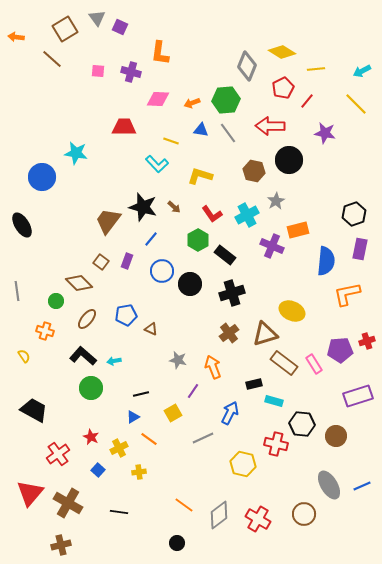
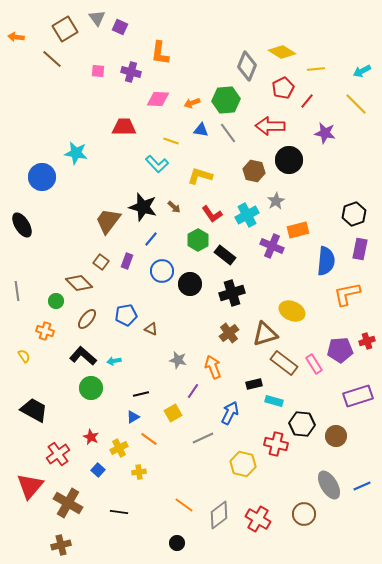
red triangle at (30, 493): moved 7 px up
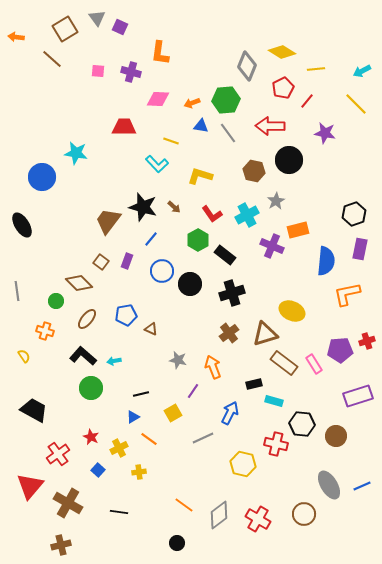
blue triangle at (201, 130): moved 4 px up
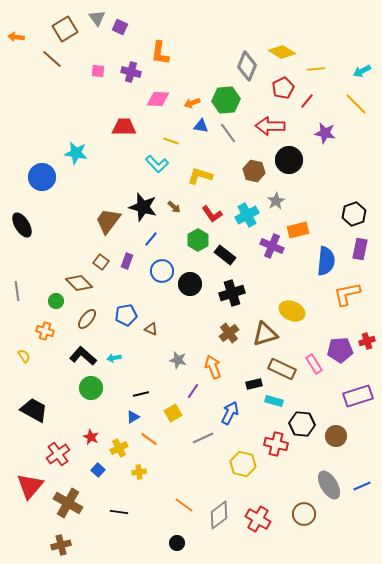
cyan arrow at (114, 361): moved 3 px up
brown rectangle at (284, 363): moved 2 px left, 6 px down; rotated 12 degrees counterclockwise
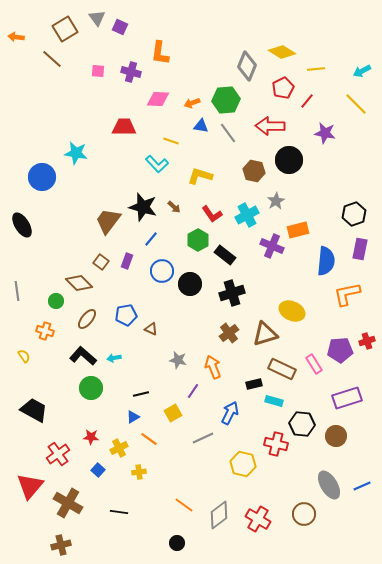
purple rectangle at (358, 396): moved 11 px left, 2 px down
red star at (91, 437): rotated 21 degrees counterclockwise
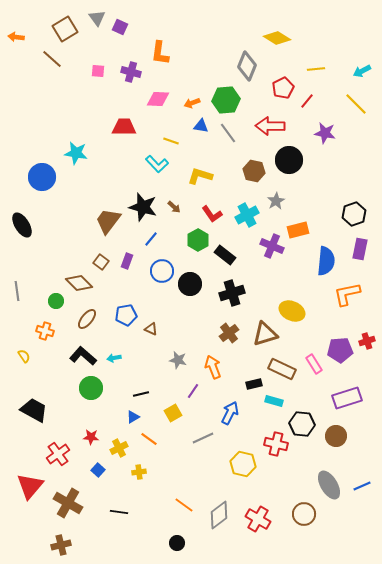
yellow diamond at (282, 52): moved 5 px left, 14 px up
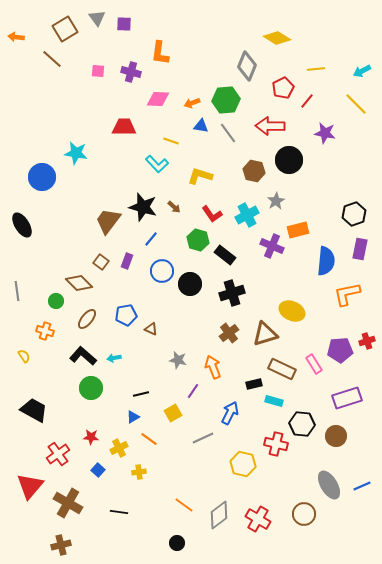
purple square at (120, 27): moved 4 px right, 3 px up; rotated 21 degrees counterclockwise
green hexagon at (198, 240): rotated 15 degrees counterclockwise
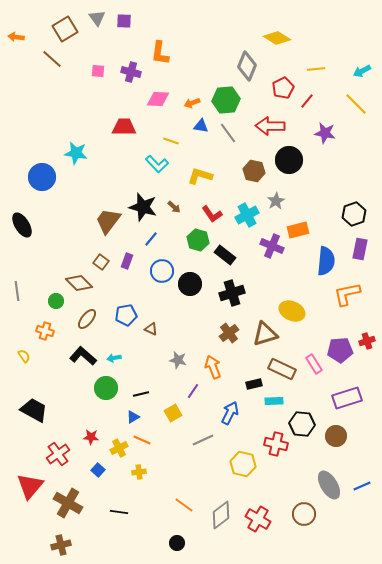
purple square at (124, 24): moved 3 px up
green circle at (91, 388): moved 15 px right
cyan rectangle at (274, 401): rotated 18 degrees counterclockwise
gray line at (203, 438): moved 2 px down
orange line at (149, 439): moved 7 px left, 1 px down; rotated 12 degrees counterclockwise
gray diamond at (219, 515): moved 2 px right
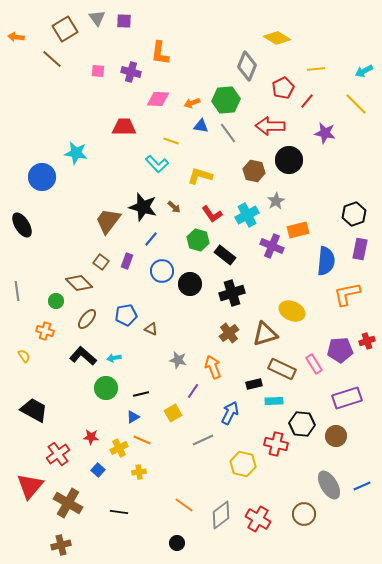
cyan arrow at (362, 71): moved 2 px right
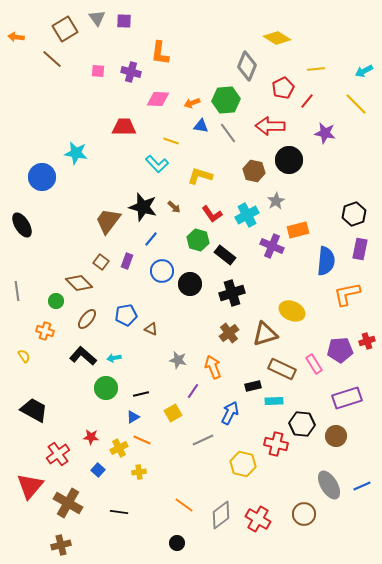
black rectangle at (254, 384): moved 1 px left, 2 px down
